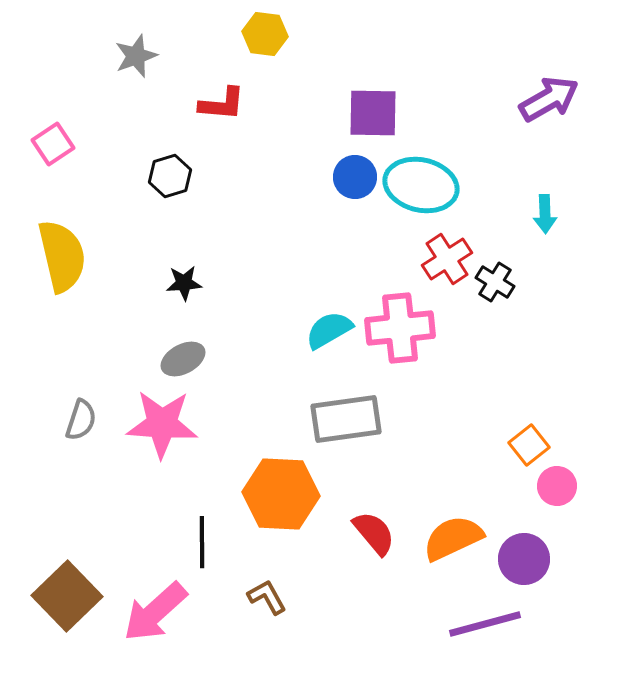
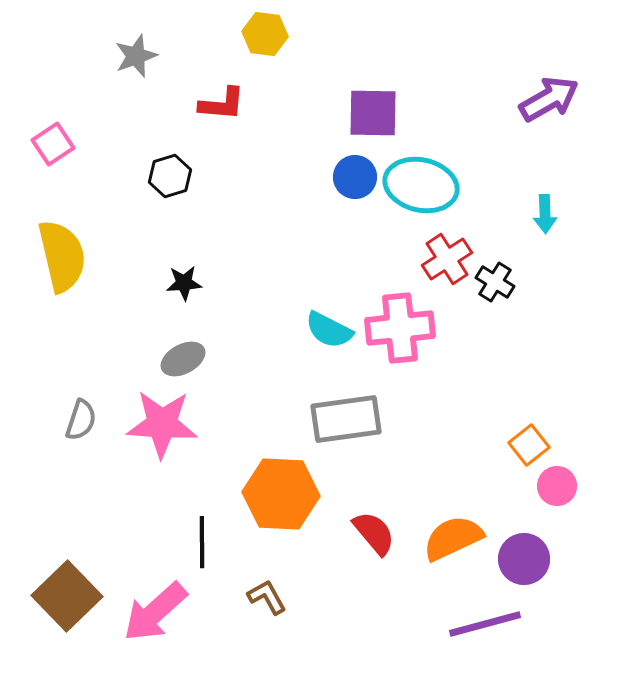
cyan semicircle: rotated 123 degrees counterclockwise
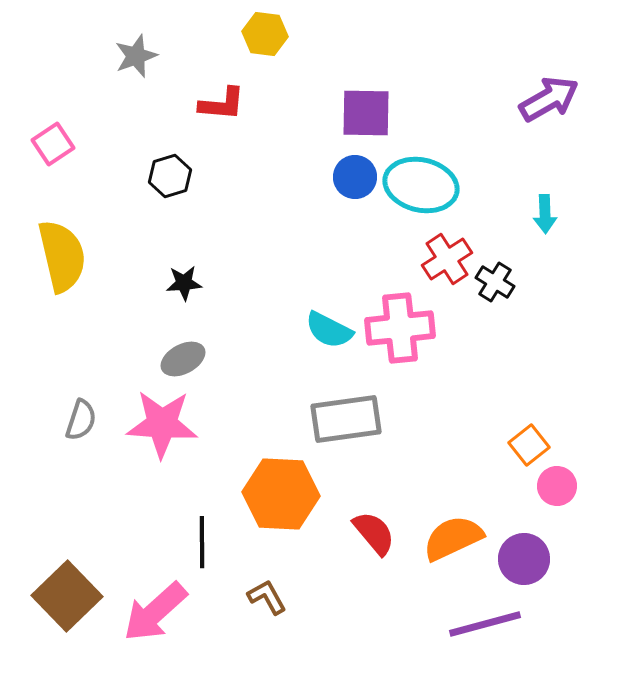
purple square: moved 7 px left
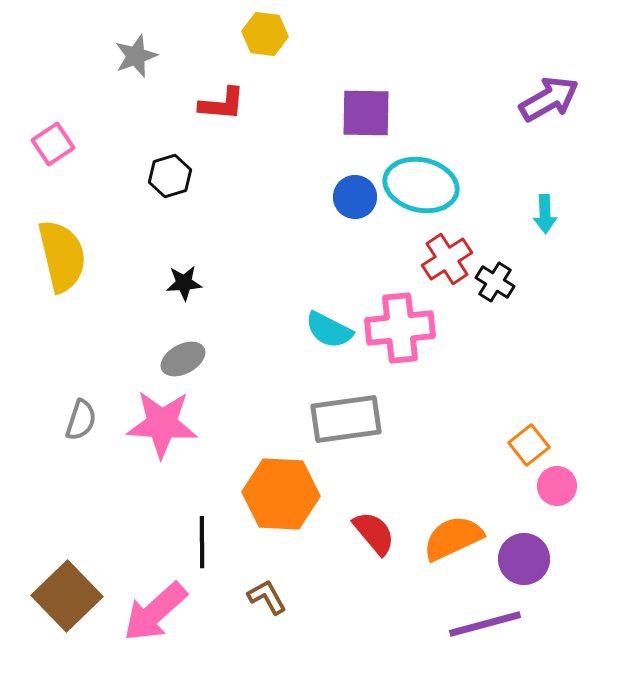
blue circle: moved 20 px down
